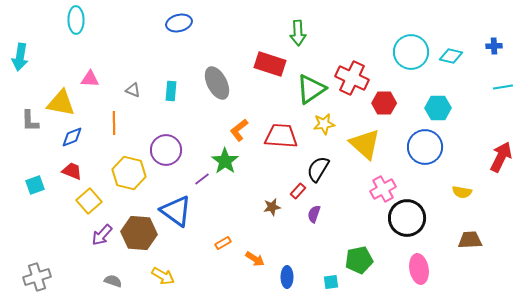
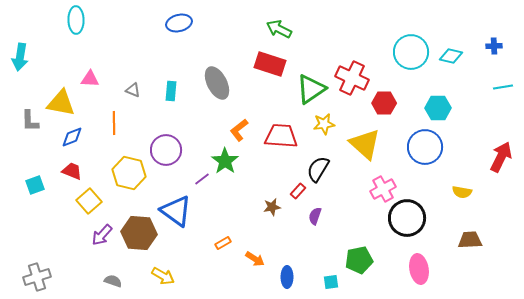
green arrow at (298, 33): moved 19 px left, 4 px up; rotated 120 degrees clockwise
purple semicircle at (314, 214): moved 1 px right, 2 px down
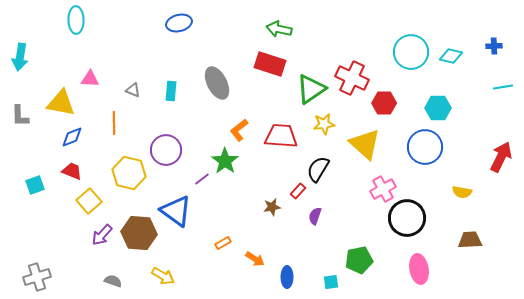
green arrow at (279, 29): rotated 15 degrees counterclockwise
gray L-shape at (30, 121): moved 10 px left, 5 px up
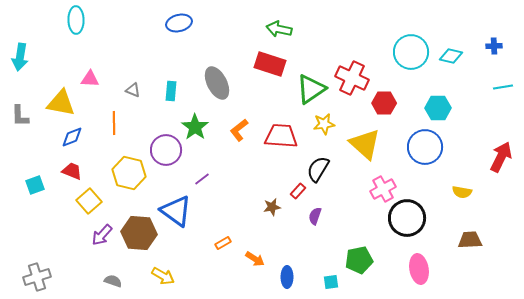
green star at (225, 161): moved 30 px left, 34 px up
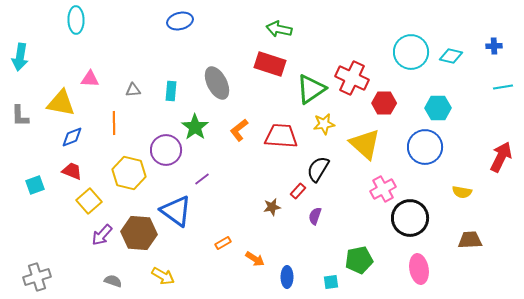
blue ellipse at (179, 23): moved 1 px right, 2 px up
gray triangle at (133, 90): rotated 28 degrees counterclockwise
black circle at (407, 218): moved 3 px right
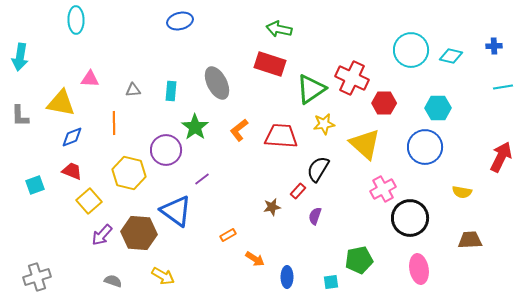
cyan circle at (411, 52): moved 2 px up
orange rectangle at (223, 243): moved 5 px right, 8 px up
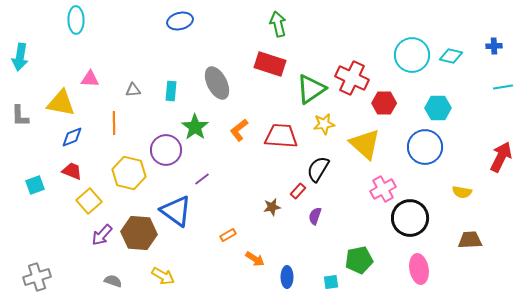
green arrow at (279, 29): moved 1 px left, 5 px up; rotated 65 degrees clockwise
cyan circle at (411, 50): moved 1 px right, 5 px down
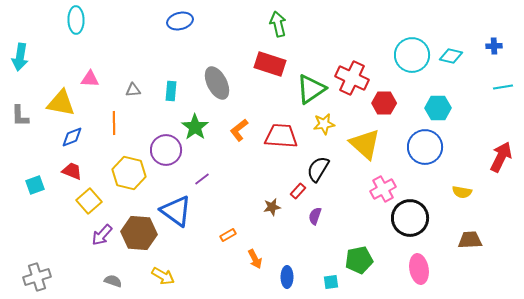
orange arrow at (255, 259): rotated 30 degrees clockwise
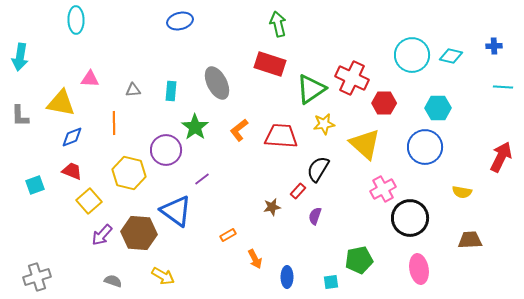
cyan line at (503, 87): rotated 12 degrees clockwise
